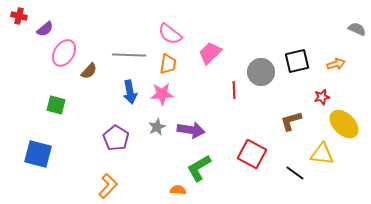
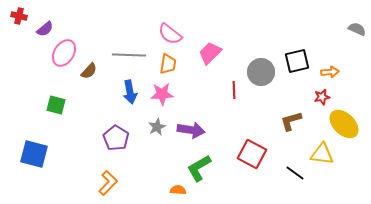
orange arrow: moved 6 px left, 8 px down; rotated 12 degrees clockwise
blue square: moved 4 px left
orange L-shape: moved 3 px up
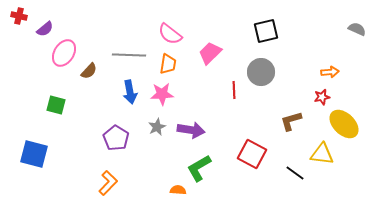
black square: moved 31 px left, 30 px up
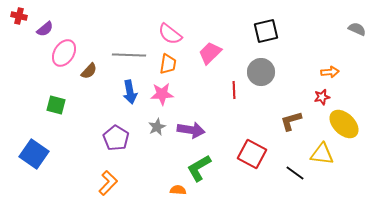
blue square: rotated 20 degrees clockwise
